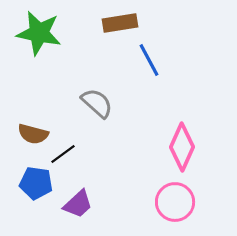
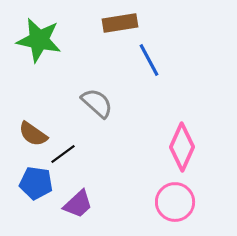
green star: moved 7 px down
brown semicircle: rotated 20 degrees clockwise
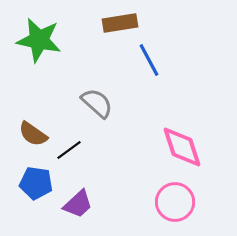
pink diamond: rotated 42 degrees counterclockwise
black line: moved 6 px right, 4 px up
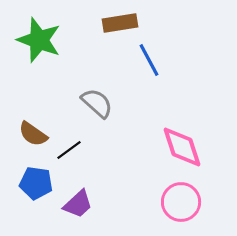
green star: rotated 9 degrees clockwise
pink circle: moved 6 px right
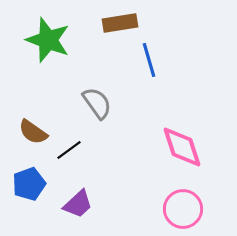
green star: moved 9 px right
blue line: rotated 12 degrees clockwise
gray semicircle: rotated 12 degrees clockwise
brown semicircle: moved 2 px up
blue pentagon: moved 7 px left, 1 px down; rotated 28 degrees counterclockwise
pink circle: moved 2 px right, 7 px down
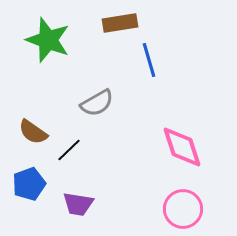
gray semicircle: rotated 96 degrees clockwise
black line: rotated 8 degrees counterclockwise
purple trapezoid: rotated 52 degrees clockwise
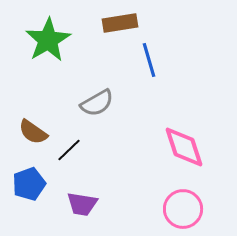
green star: rotated 21 degrees clockwise
pink diamond: moved 2 px right
purple trapezoid: moved 4 px right
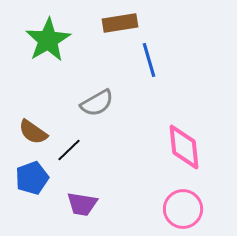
pink diamond: rotated 12 degrees clockwise
blue pentagon: moved 3 px right, 6 px up
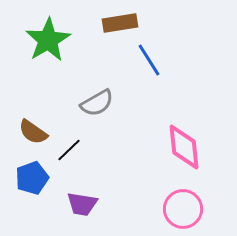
blue line: rotated 16 degrees counterclockwise
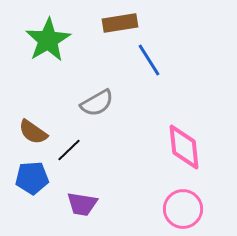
blue pentagon: rotated 16 degrees clockwise
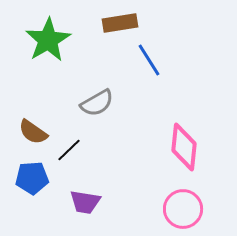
pink diamond: rotated 12 degrees clockwise
purple trapezoid: moved 3 px right, 2 px up
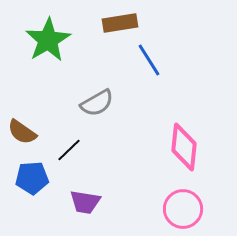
brown semicircle: moved 11 px left
